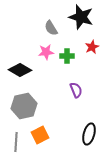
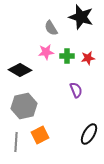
red star: moved 4 px left, 11 px down; rotated 16 degrees clockwise
black ellipse: rotated 15 degrees clockwise
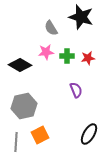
black diamond: moved 5 px up
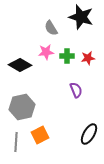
gray hexagon: moved 2 px left, 1 px down
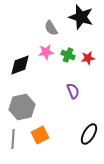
green cross: moved 1 px right, 1 px up; rotated 24 degrees clockwise
black diamond: rotated 50 degrees counterclockwise
purple semicircle: moved 3 px left, 1 px down
gray line: moved 3 px left, 3 px up
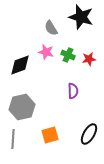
pink star: rotated 21 degrees clockwise
red star: moved 1 px right, 1 px down
purple semicircle: rotated 21 degrees clockwise
orange square: moved 10 px right; rotated 12 degrees clockwise
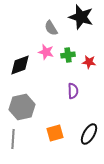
green cross: rotated 32 degrees counterclockwise
red star: moved 3 px down; rotated 16 degrees clockwise
orange square: moved 5 px right, 2 px up
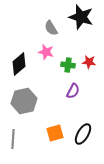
green cross: moved 10 px down; rotated 16 degrees clockwise
black diamond: moved 1 px left, 1 px up; rotated 20 degrees counterclockwise
purple semicircle: rotated 28 degrees clockwise
gray hexagon: moved 2 px right, 6 px up
black ellipse: moved 6 px left
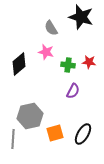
gray hexagon: moved 6 px right, 15 px down
